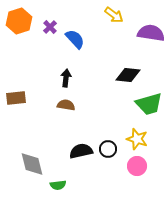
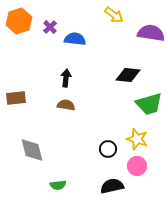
blue semicircle: rotated 40 degrees counterclockwise
black semicircle: moved 31 px right, 35 px down
gray diamond: moved 14 px up
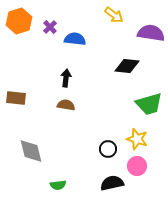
black diamond: moved 1 px left, 9 px up
brown rectangle: rotated 12 degrees clockwise
gray diamond: moved 1 px left, 1 px down
black semicircle: moved 3 px up
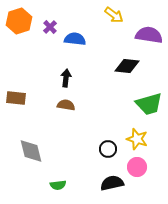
purple semicircle: moved 2 px left, 2 px down
pink circle: moved 1 px down
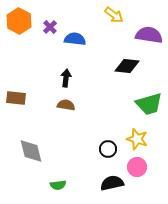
orange hexagon: rotated 15 degrees counterclockwise
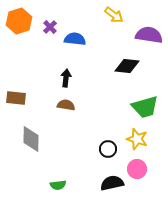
orange hexagon: rotated 15 degrees clockwise
green trapezoid: moved 4 px left, 3 px down
gray diamond: moved 12 px up; rotated 16 degrees clockwise
pink circle: moved 2 px down
